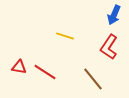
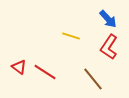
blue arrow: moved 6 px left, 4 px down; rotated 66 degrees counterclockwise
yellow line: moved 6 px right
red triangle: rotated 28 degrees clockwise
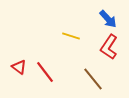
red line: rotated 20 degrees clockwise
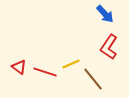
blue arrow: moved 3 px left, 5 px up
yellow line: moved 28 px down; rotated 42 degrees counterclockwise
red line: rotated 35 degrees counterclockwise
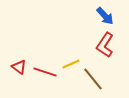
blue arrow: moved 2 px down
red L-shape: moved 4 px left, 2 px up
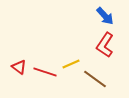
brown line: moved 2 px right; rotated 15 degrees counterclockwise
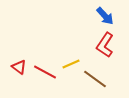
red line: rotated 10 degrees clockwise
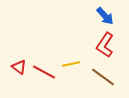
yellow line: rotated 12 degrees clockwise
red line: moved 1 px left
brown line: moved 8 px right, 2 px up
